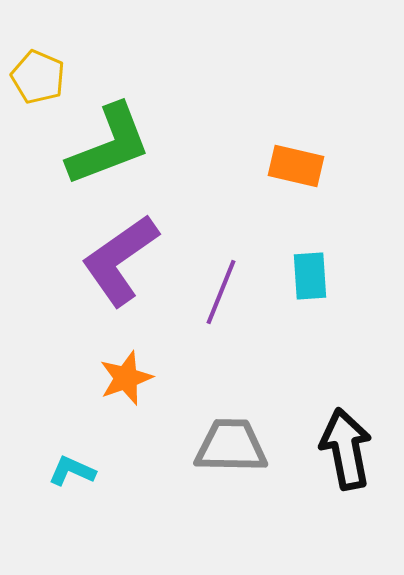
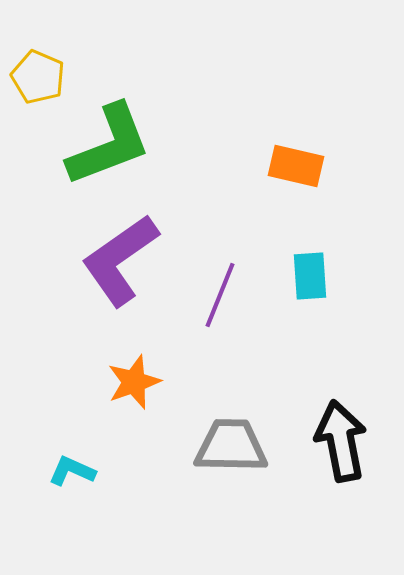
purple line: moved 1 px left, 3 px down
orange star: moved 8 px right, 4 px down
black arrow: moved 5 px left, 8 px up
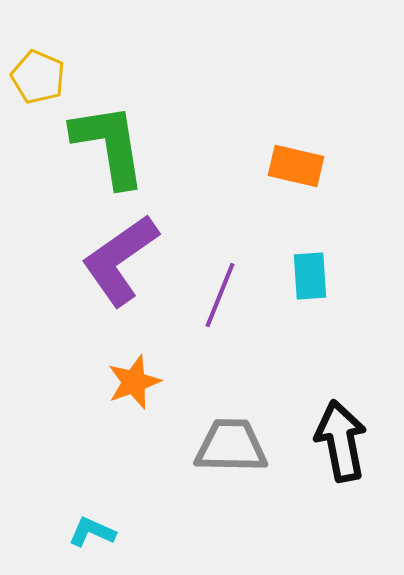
green L-shape: rotated 78 degrees counterclockwise
cyan L-shape: moved 20 px right, 61 px down
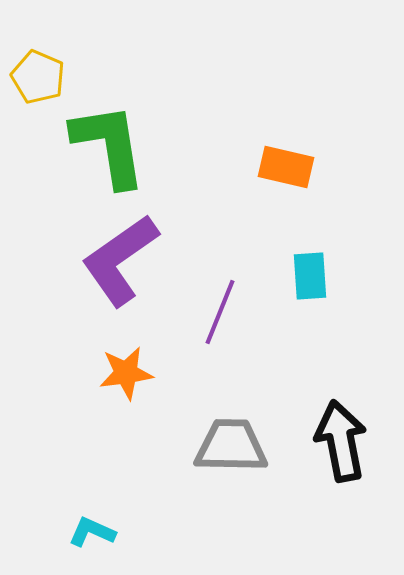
orange rectangle: moved 10 px left, 1 px down
purple line: moved 17 px down
orange star: moved 8 px left, 9 px up; rotated 12 degrees clockwise
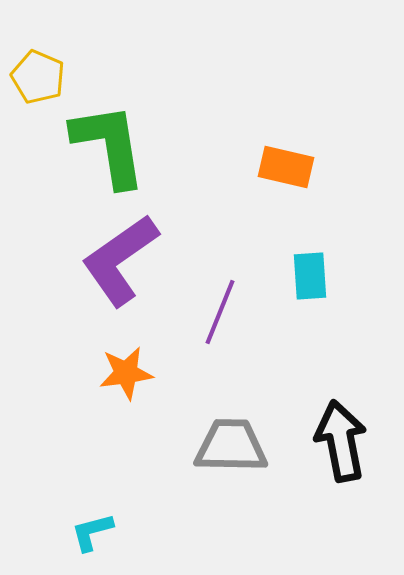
cyan L-shape: rotated 39 degrees counterclockwise
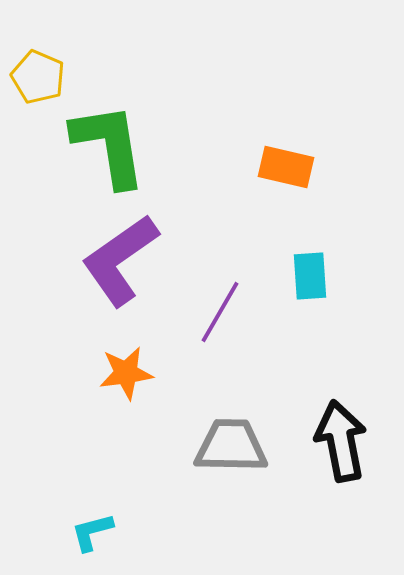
purple line: rotated 8 degrees clockwise
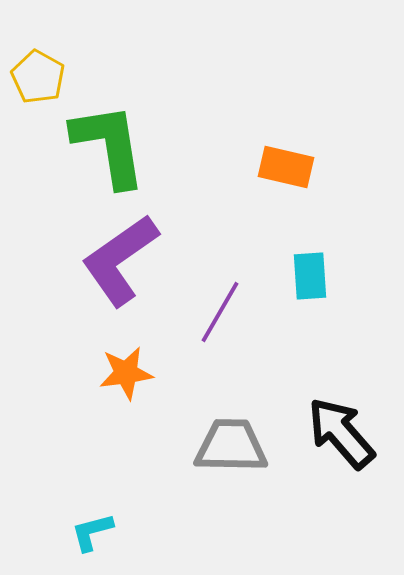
yellow pentagon: rotated 6 degrees clockwise
black arrow: moved 8 px up; rotated 30 degrees counterclockwise
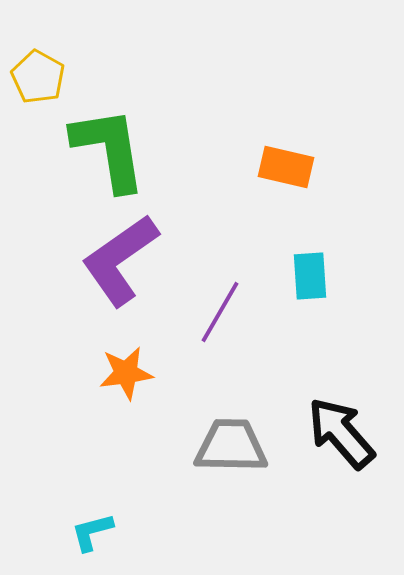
green L-shape: moved 4 px down
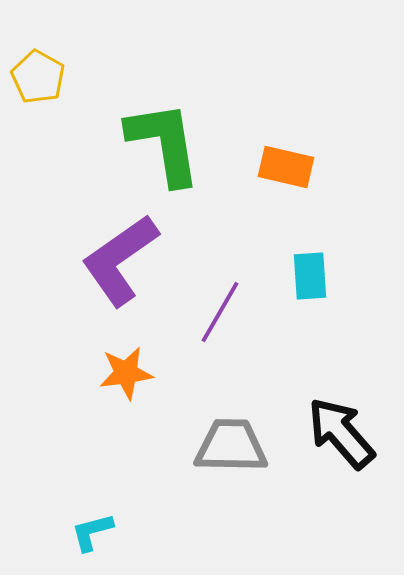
green L-shape: moved 55 px right, 6 px up
